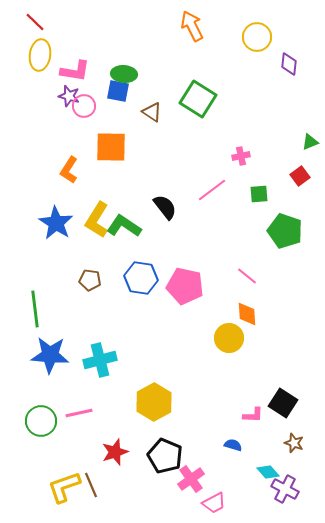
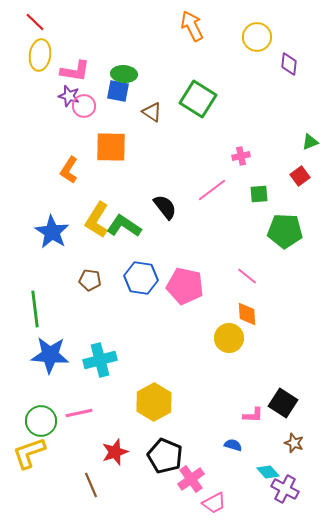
blue star at (56, 223): moved 4 px left, 9 px down
green pentagon at (285, 231): rotated 16 degrees counterclockwise
yellow L-shape at (64, 487): moved 35 px left, 34 px up
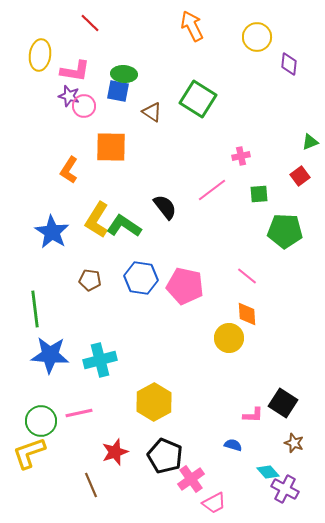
red line at (35, 22): moved 55 px right, 1 px down
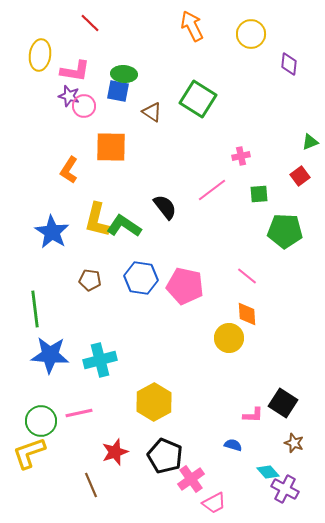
yellow circle at (257, 37): moved 6 px left, 3 px up
yellow L-shape at (97, 220): rotated 18 degrees counterclockwise
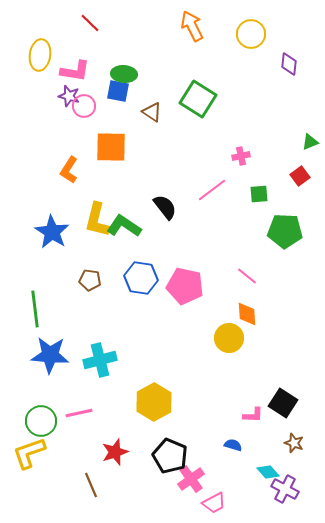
black pentagon at (165, 456): moved 5 px right
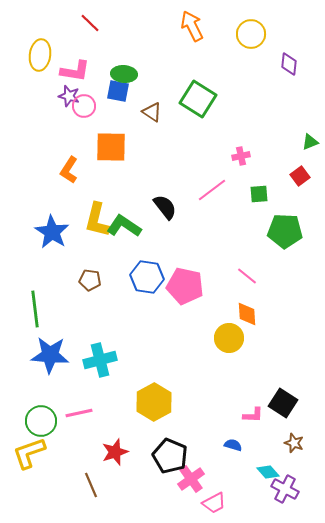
blue hexagon at (141, 278): moved 6 px right, 1 px up
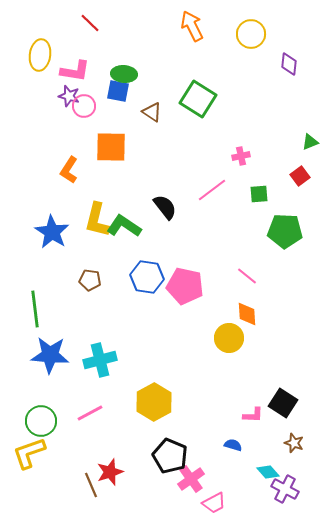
pink line at (79, 413): moved 11 px right; rotated 16 degrees counterclockwise
red star at (115, 452): moved 5 px left, 20 px down
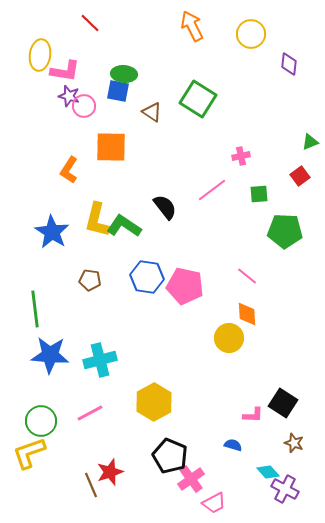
pink L-shape at (75, 71): moved 10 px left
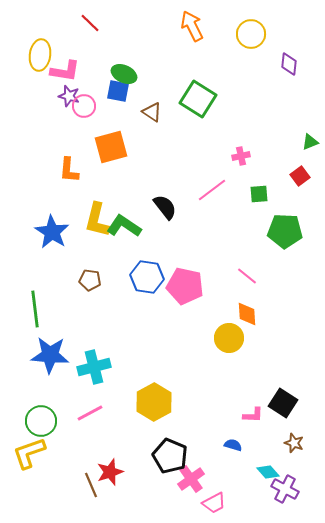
green ellipse at (124, 74): rotated 20 degrees clockwise
orange square at (111, 147): rotated 16 degrees counterclockwise
orange L-shape at (69, 170): rotated 28 degrees counterclockwise
cyan cross at (100, 360): moved 6 px left, 7 px down
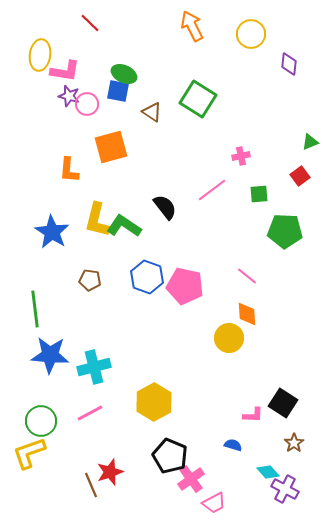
pink circle at (84, 106): moved 3 px right, 2 px up
blue hexagon at (147, 277): rotated 12 degrees clockwise
brown star at (294, 443): rotated 18 degrees clockwise
